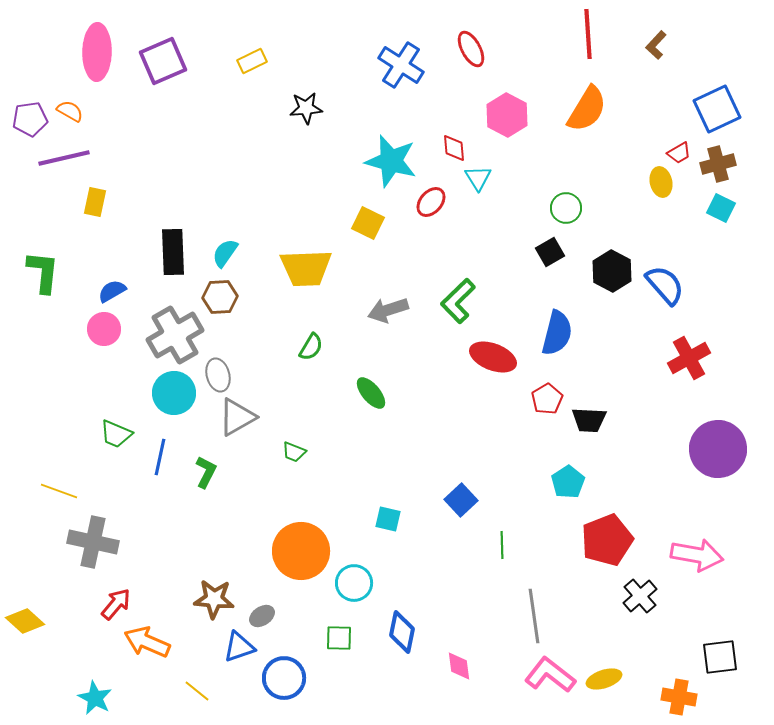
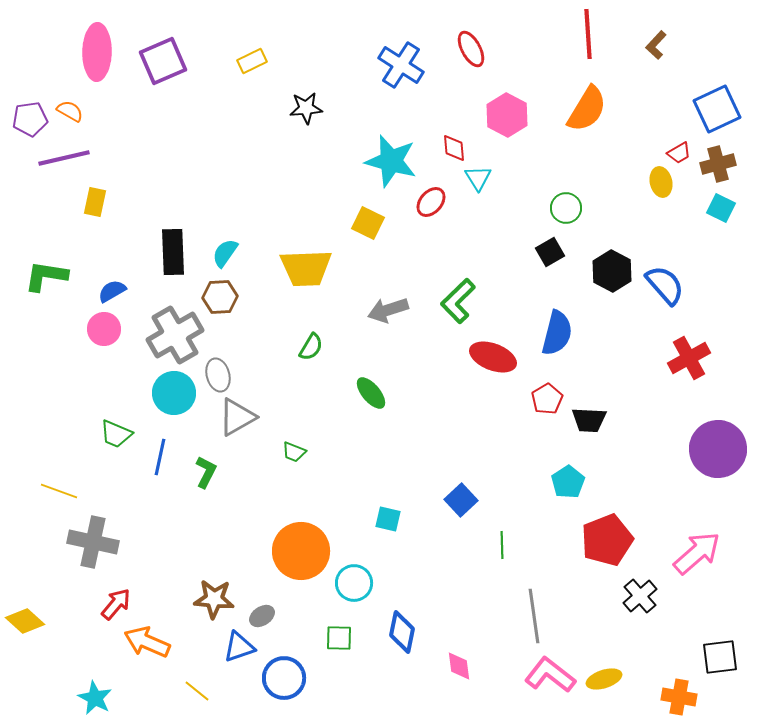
green L-shape at (43, 272): moved 3 px right, 4 px down; rotated 87 degrees counterclockwise
pink arrow at (697, 555): moved 2 px up; rotated 51 degrees counterclockwise
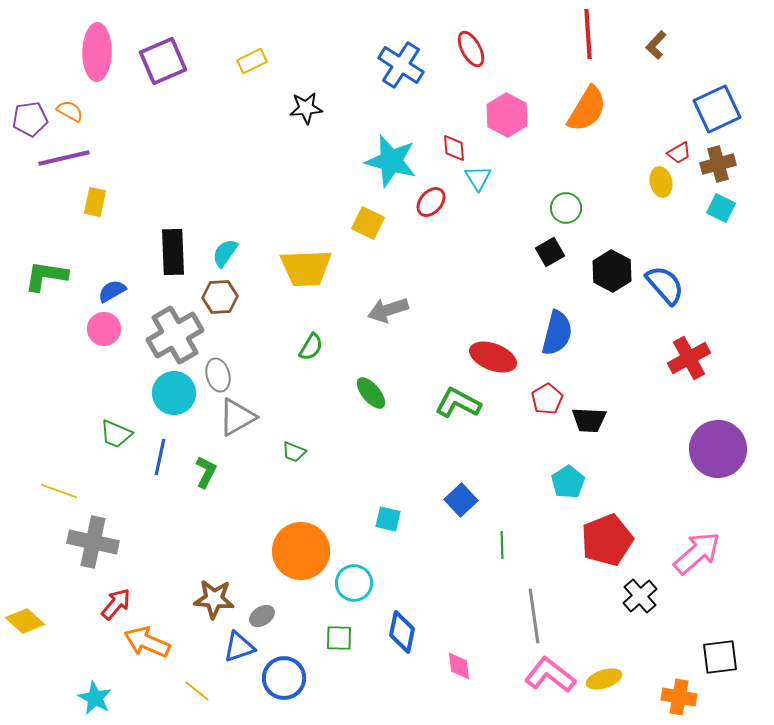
green L-shape at (458, 301): moved 102 px down; rotated 72 degrees clockwise
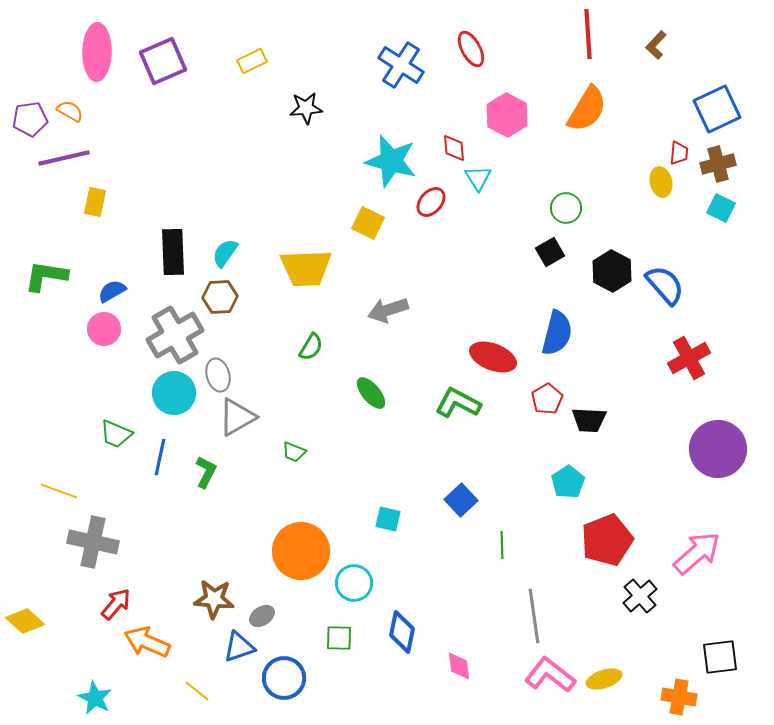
red trapezoid at (679, 153): rotated 55 degrees counterclockwise
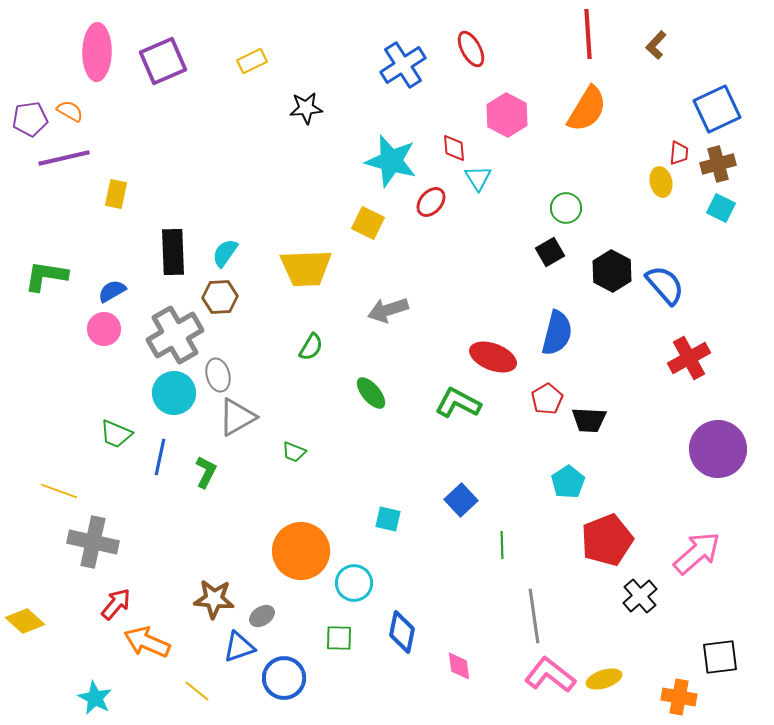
blue cross at (401, 65): moved 2 px right; rotated 24 degrees clockwise
yellow rectangle at (95, 202): moved 21 px right, 8 px up
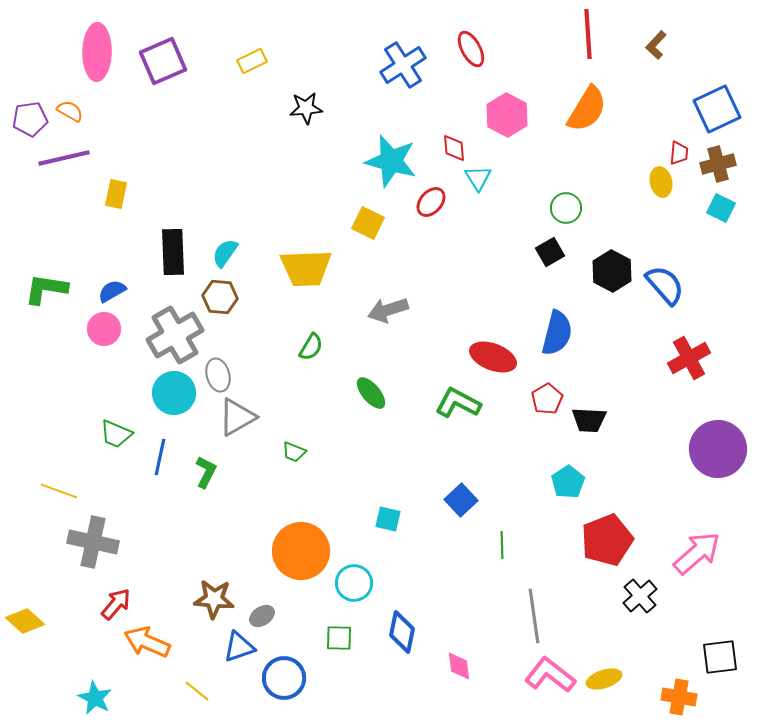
green L-shape at (46, 276): moved 13 px down
brown hexagon at (220, 297): rotated 8 degrees clockwise
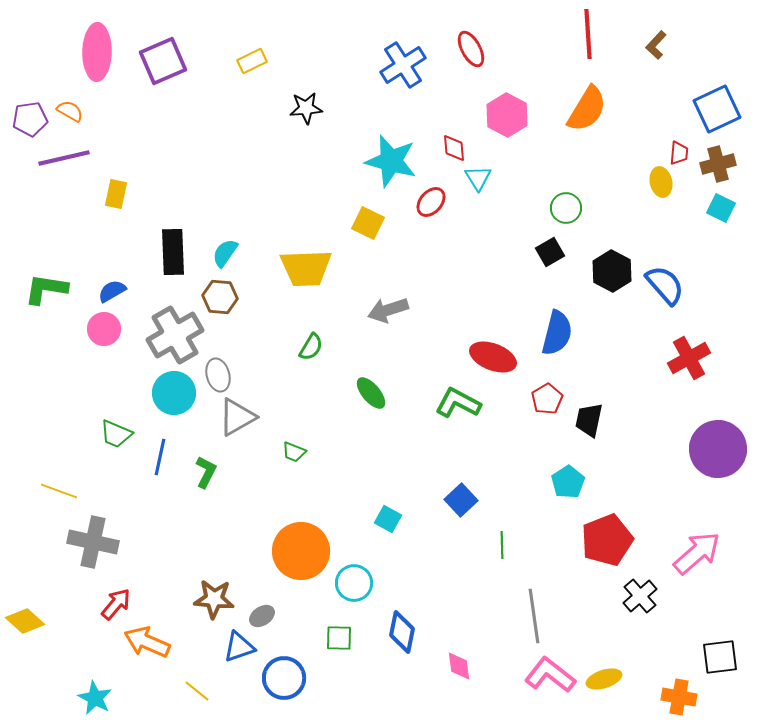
black trapezoid at (589, 420): rotated 99 degrees clockwise
cyan square at (388, 519): rotated 16 degrees clockwise
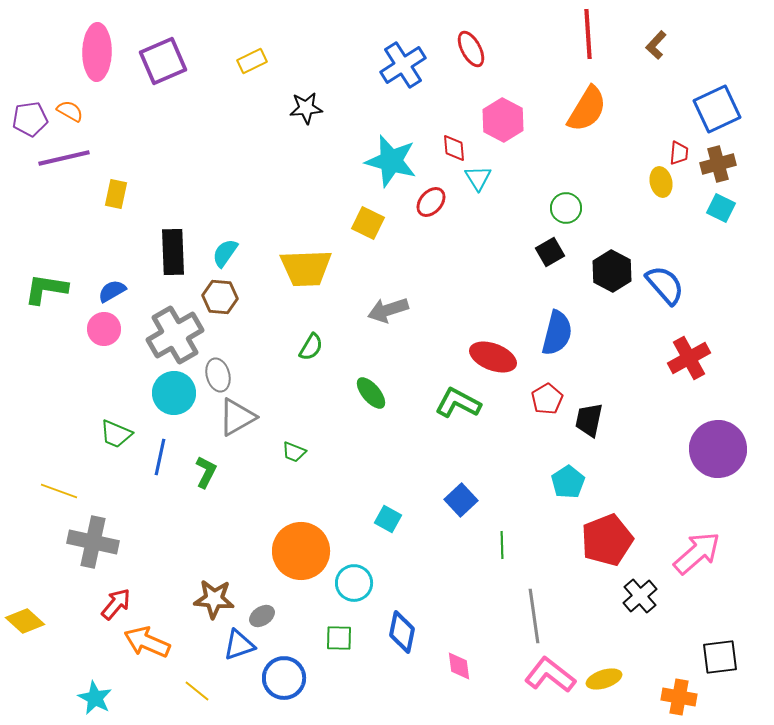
pink hexagon at (507, 115): moved 4 px left, 5 px down
blue triangle at (239, 647): moved 2 px up
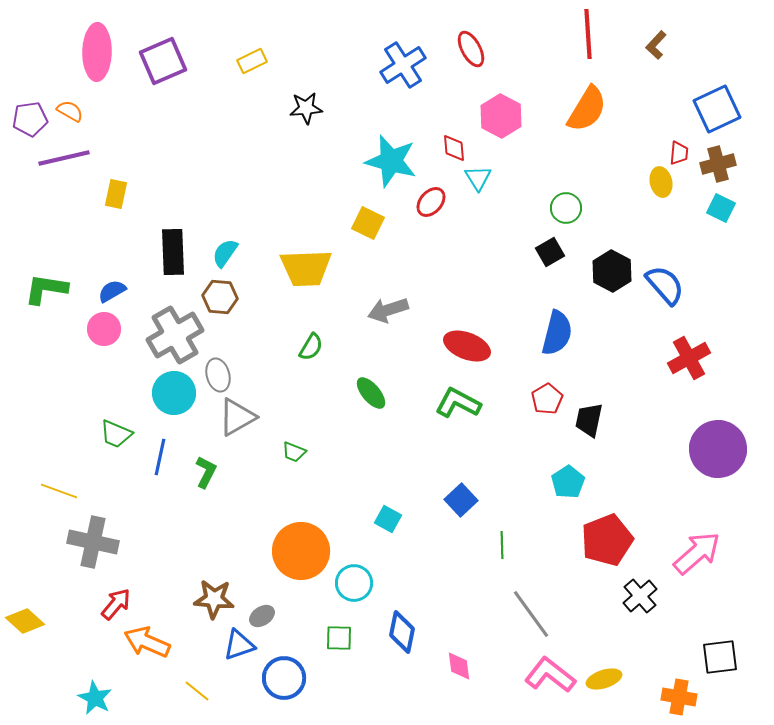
pink hexagon at (503, 120): moved 2 px left, 4 px up
red ellipse at (493, 357): moved 26 px left, 11 px up
gray line at (534, 616): moved 3 px left, 2 px up; rotated 28 degrees counterclockwise
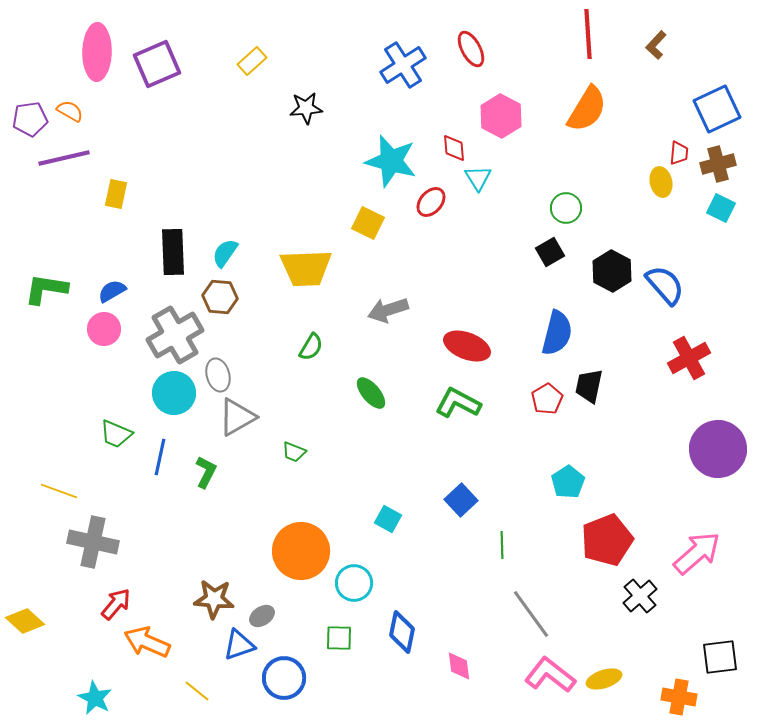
purple square at (163, 61): moved 6 px left, 3 px down
yellow rectangle at (252, 61): rotated 16 degrees counterclockwise
black trapezoid at (589, 420): moved 34 px up
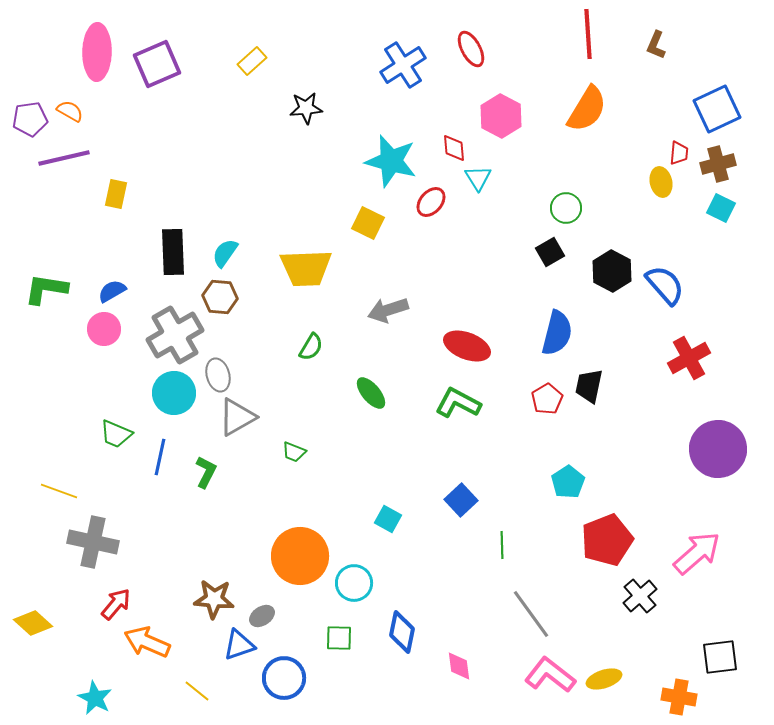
brown L-shape at (656, 45): rotated 20 degrees counterclockwise
orange circle at (301, 551): moved 1 px left, 5 px down
yellow diamond at (25, 621): moved 8 px right, 2 px down
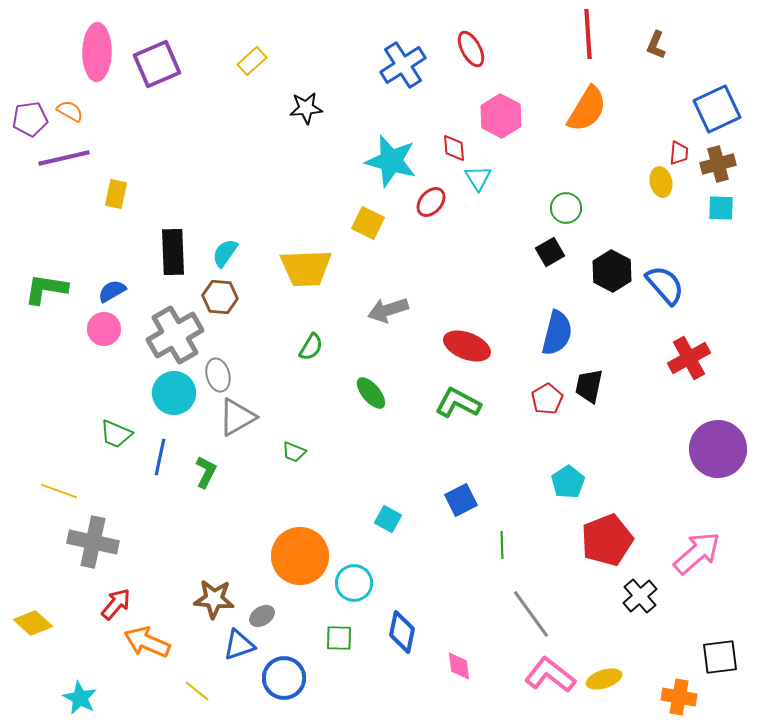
cyan square at (721, 208): rotated 24 degrees counterclockwise
blue square at (461, 500): rotated 16 degrees clockwise
cyan star at (95, 698): moved 15 px left
